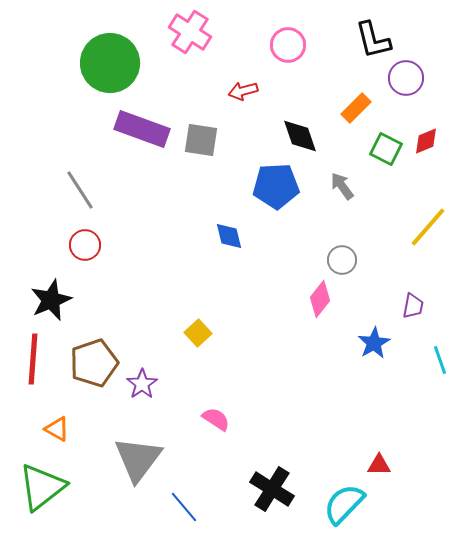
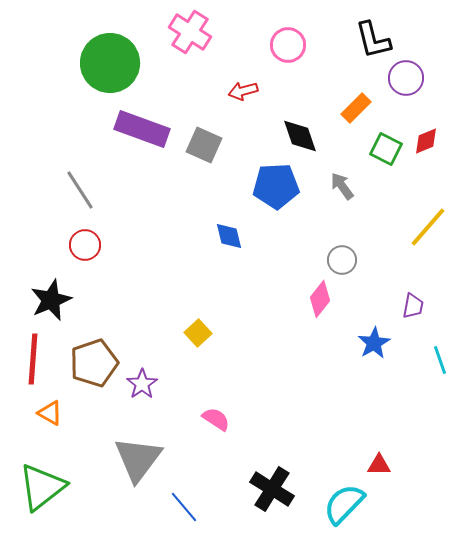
gray square: moved 3 px right, 5 px down; rotated 15 degrees clockwise
orange triangle: moved 7 px left, 16 px up
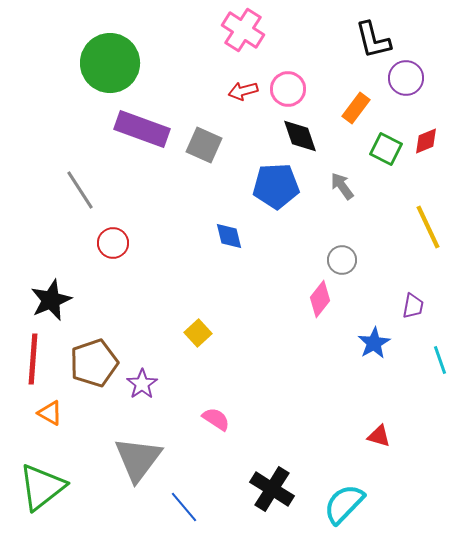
pink cross: moved 53 px right, 2 px up
pink circle: moved 44 px down
orange rectangle: rotated 8 degrees counterclockwise
yellow line: rotated 66 degrees counterclockwise
red circle: moved 28 px right, 2 px up
red triangle: moved 29 px up; rotated 15 degrees clockwise
